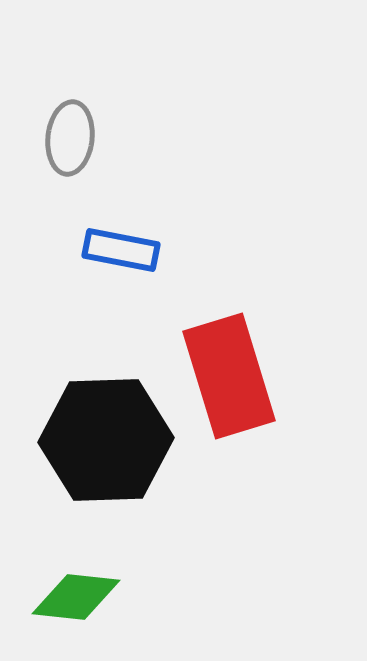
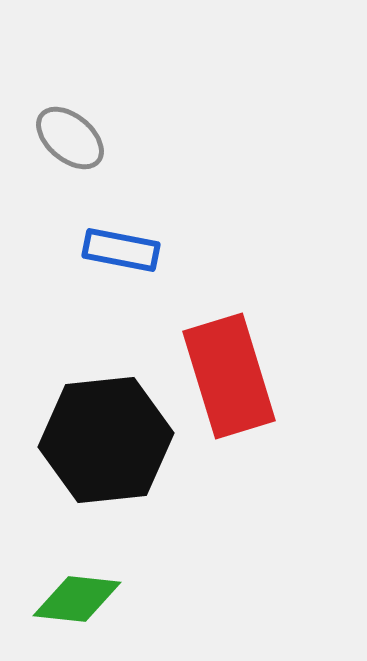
gray ellipse: rotated 56 degrees counterclockwise
black hexagon: rotated 4 degrees counterclockwise
green diamond: moved 1 px right, 2 px down
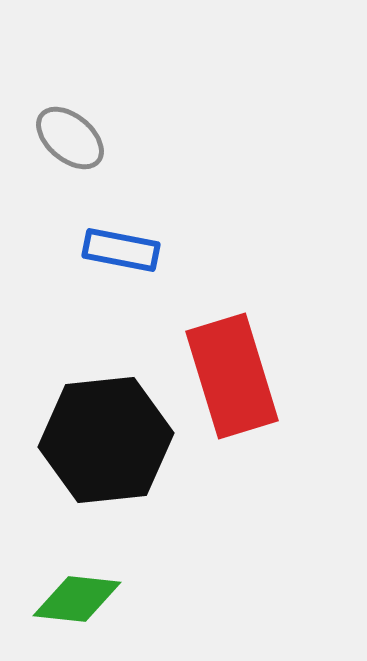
red rectangle: moved 3 px right
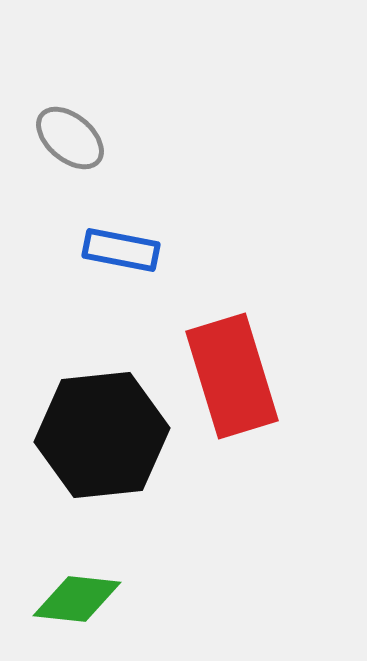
black hexagon: moved 4 px left, 5 px up
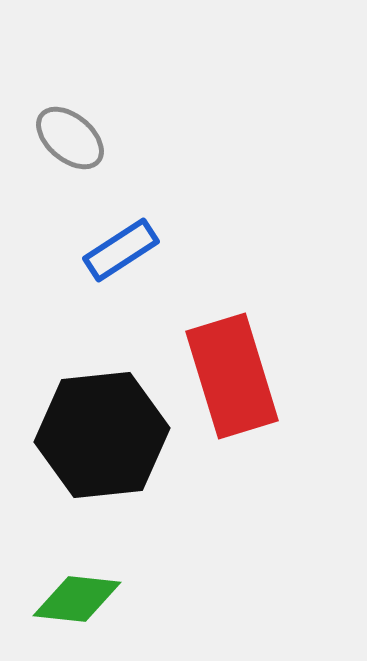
blue rectangle: rotated 44 degrees counterclockwise
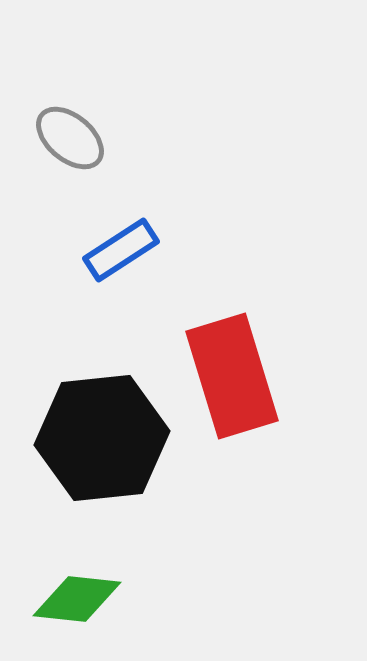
black hexagon: moved 3 px down
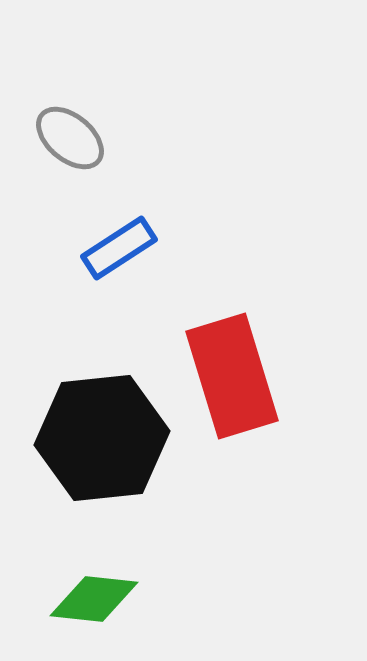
blue rectangle: moved 2 px left, 2 px up
green diamond: moved 17 px right
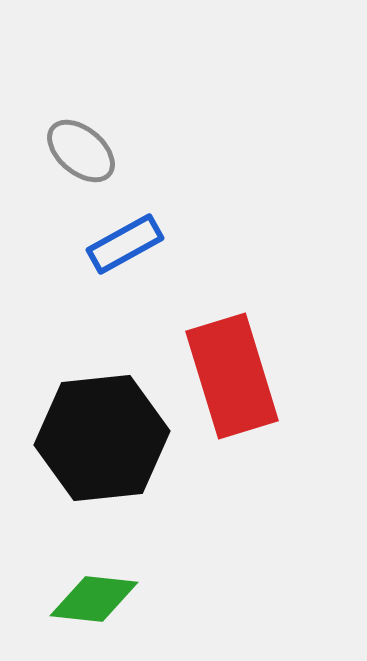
gray ellipse: moved 11 px right, 13 px down
blue rectangle: moved 6 px right, 4 px up; rotated 4 degrees clockwise
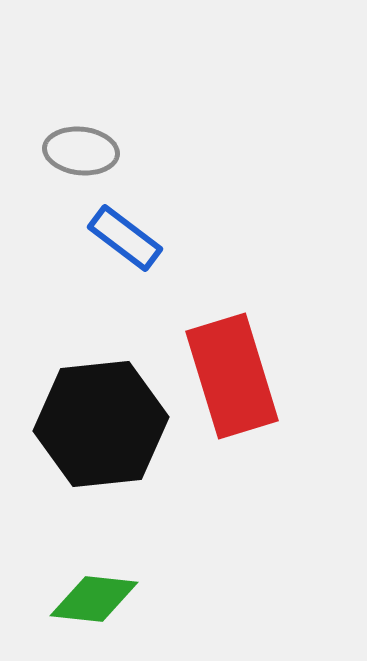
gray ellipse: rotated 34 degrees counterclockwise
blue rectangle: moved 6 px up; rotated 66 degrees clockwise
black hexagon: moved 1 px left, 14 px up
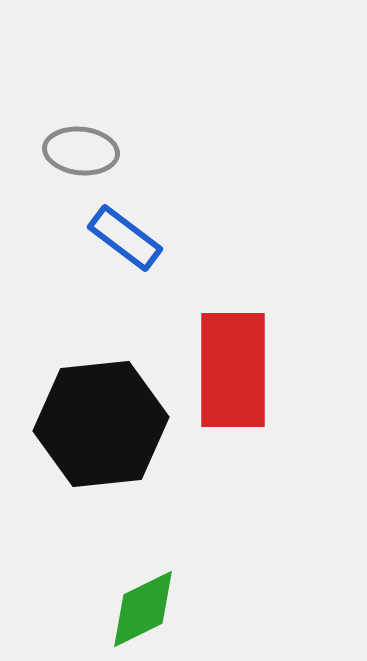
red rectangle: moved 1 px right, 6 px up; rotated 17 degrees clockwise
green diamond: moved 49 px right, 10 px down; rotated 32 degrees counterclockwise
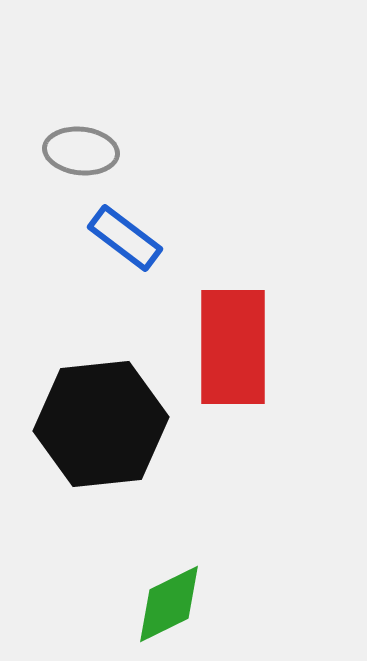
red rectangle: moved 23 px up
green diamond: moved 26 px right, 5 px up
